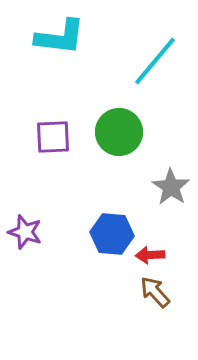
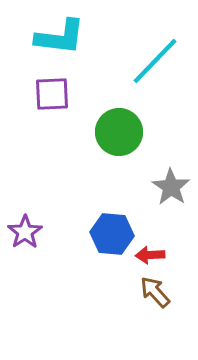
cyan line: rotated 4 degrees clockwise
purple square: moved 1 px left, 43 px up
purple star: rotated 20 degrees clockwise
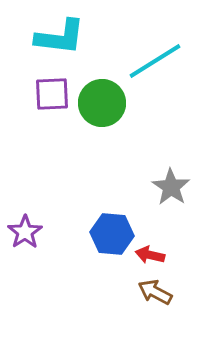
cyan line: rotated 14 degrees clockwise
green circle: moved 17 px left, 29 px up
red arrow: rotated 16 degrees clockwise
brown arrow: rotated 20 degrees counterclockwise
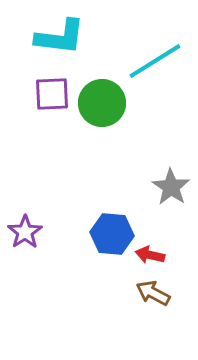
brown arrow: moved 2 px left, 1 px down
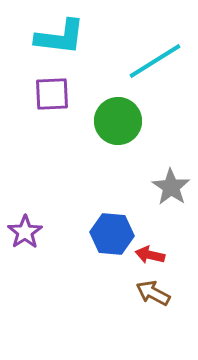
green circle: moved 16 px right, 18 px down
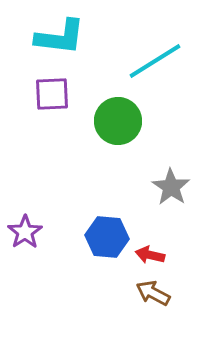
blue hexagon: moved 5 px left, 3 px down
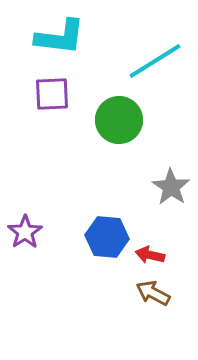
green circle: moved 1 px right, 1 px up
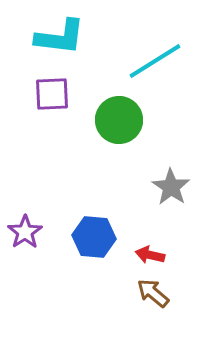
blue hexagon: moved 13 px left
brown arrow: rotated 12 degrees clockwise
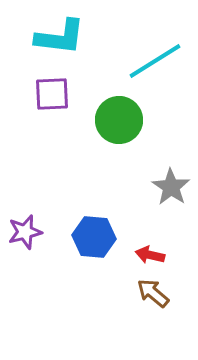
purple star: rotated 20 degrees clockwise
